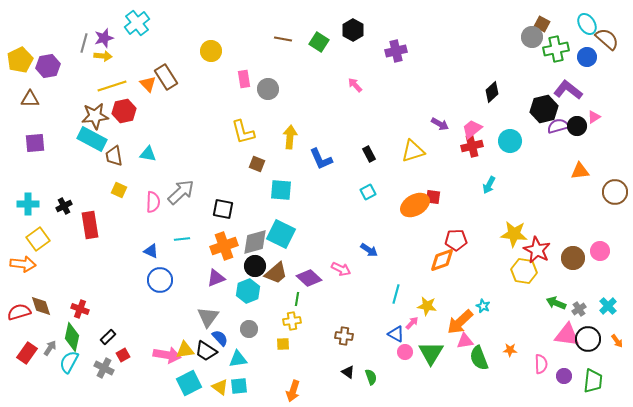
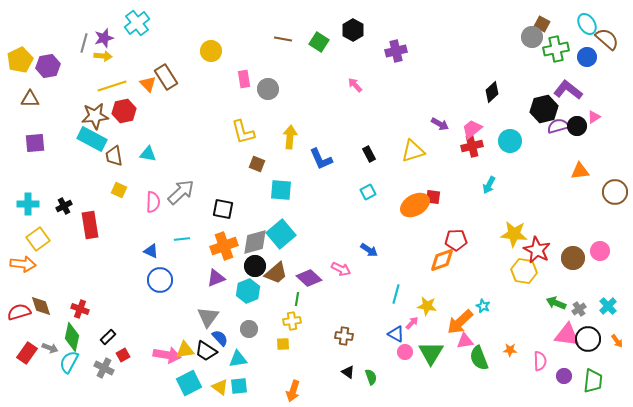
cyan square at (281, 234): rotated 24 degrees clockwise
gray arrow at (50, 348): rotated 77 degrees clockwise
pink semicircle at (541, 364): moved 1 px left, 3 px up
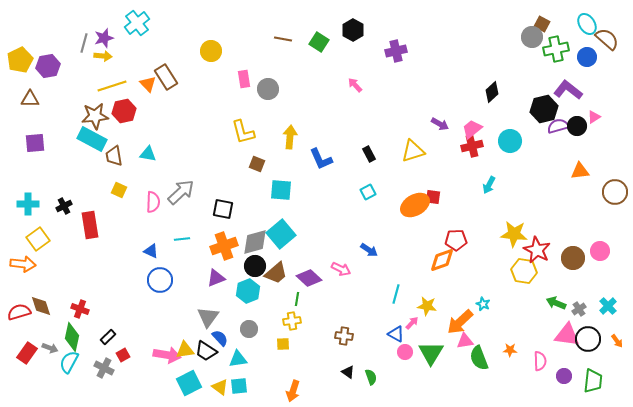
cyan star at (483, 306): moved 2 px up
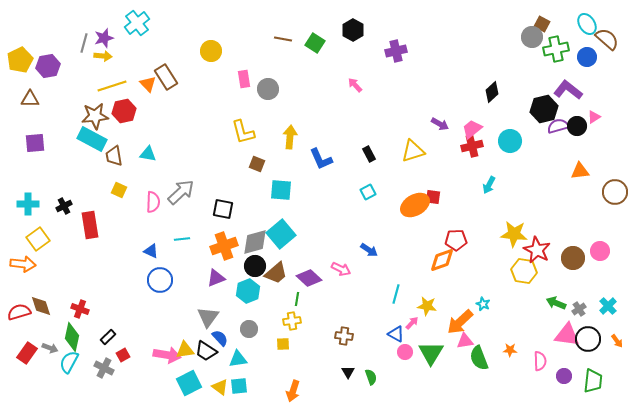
green square at (319, 42): moved 4 px left, 1 px down
black triangle at (348, 372): rotated 24 degrees clockwise
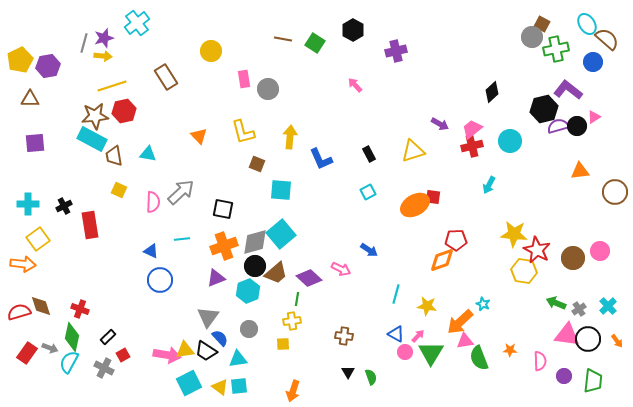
blue circle at (587, 57): moved 6 px right, 5 px down
orange triangle at (148, 84): moved 51 px right, 52 px down
pink arrow at (412, 323): moved 6 px right, 13 px down
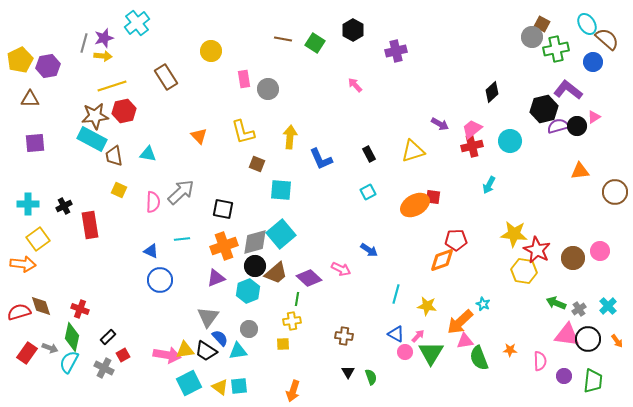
cyan triangle at (238, 359): moved 8 px up
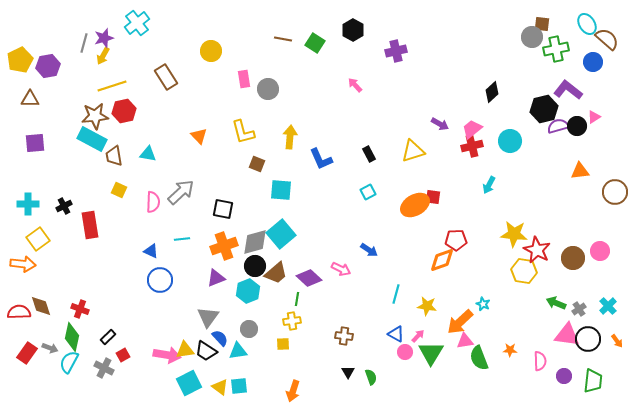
brown square at (542, 24): rotated 21 degrees counterclockwise
yellow arrow at (103, 56): rotated 114 degrees clockwise
red semicircle at (19, 312): rotated 15 degrees clockwise
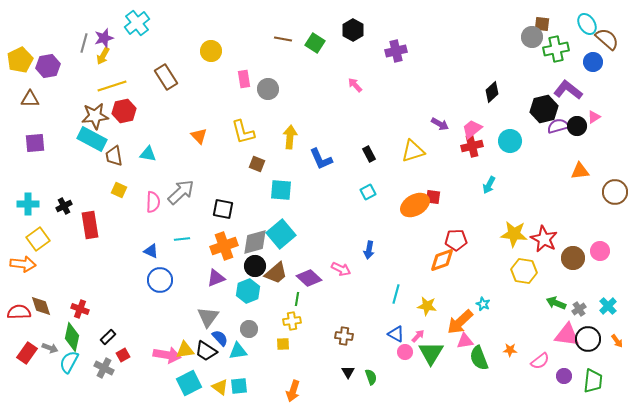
blue arrow at (369, 250): rotated 66 degrees clockwise
red star at (537, 250): moved 7 px right, 11 px up
pink semicircle at (540, 361): rotated 54 degrees clockwise
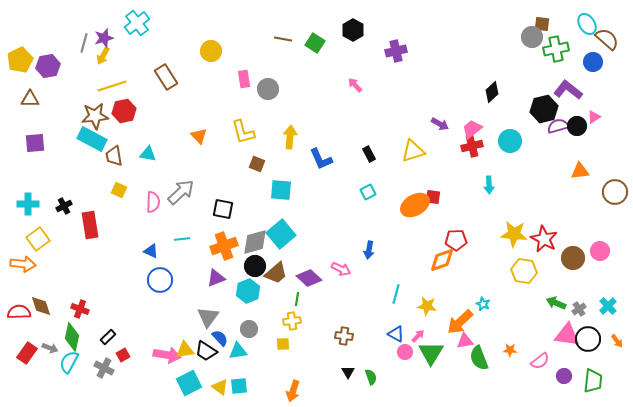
cyan arrow at (489, 185): rotated 30 degrees counterclockwise
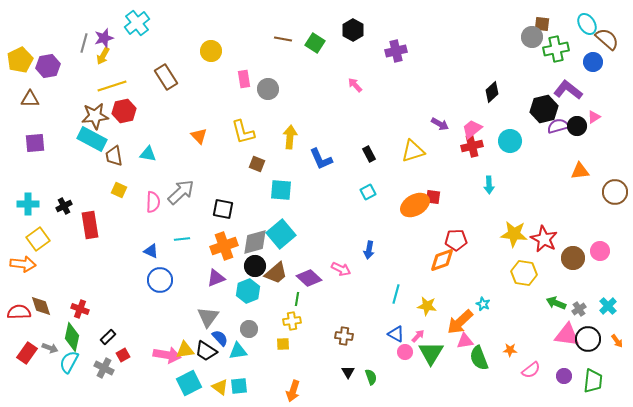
yellow hexagon at (524, 271): moved 2 px down
pink semicircle at (540, 361): moved 9 px left, 9 px down
